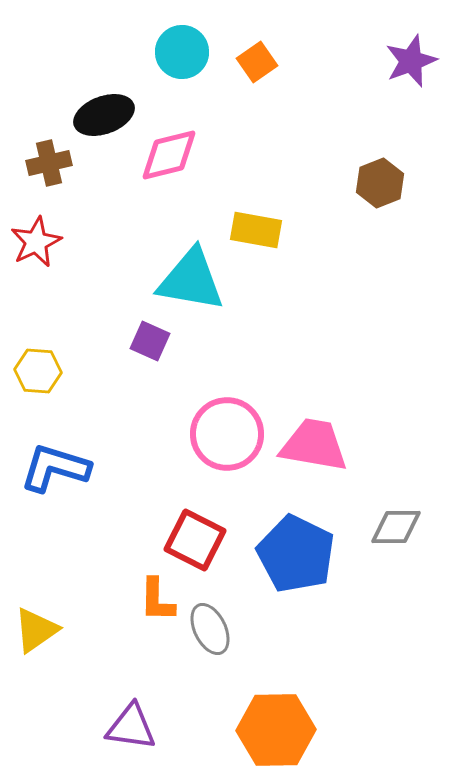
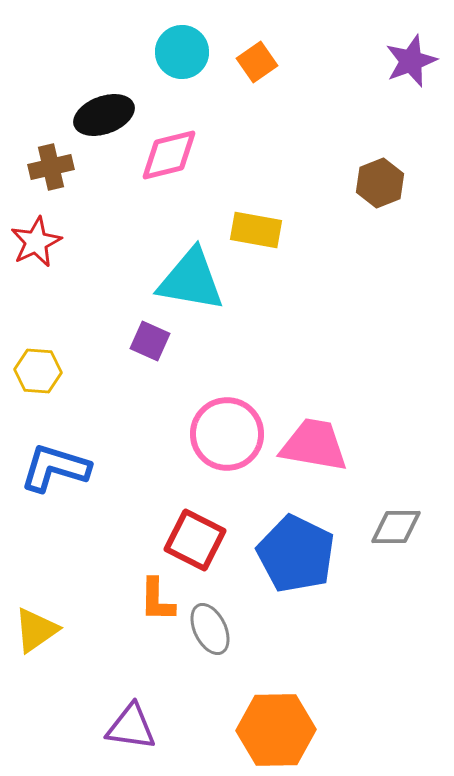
brown cross: moved 2 px right, 4 px down
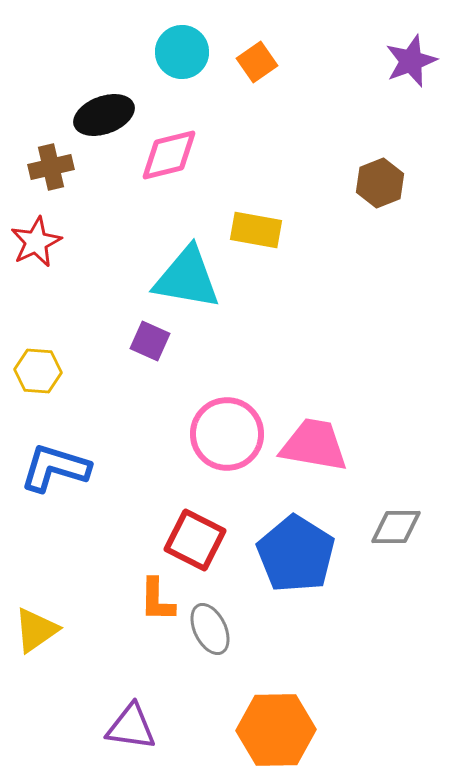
cyan triangle: moved 4 px left, 2 px up
blue pentagon: rotated 6 degrees clockwise
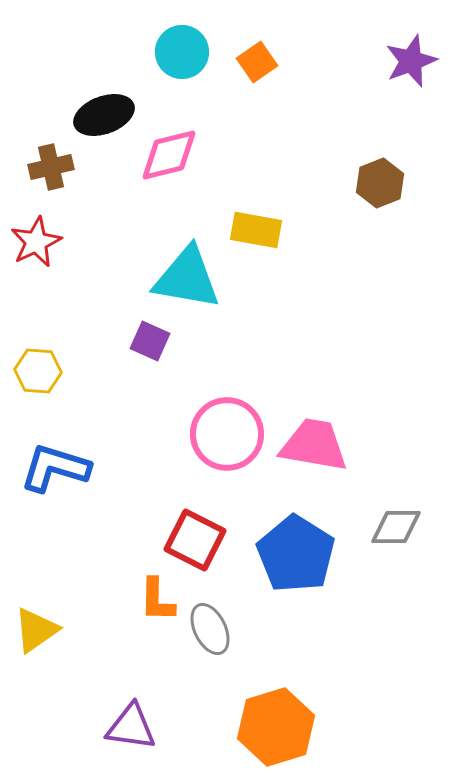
orange hexagon: moved 3 px up; rotated 16 degrees counterclockwise
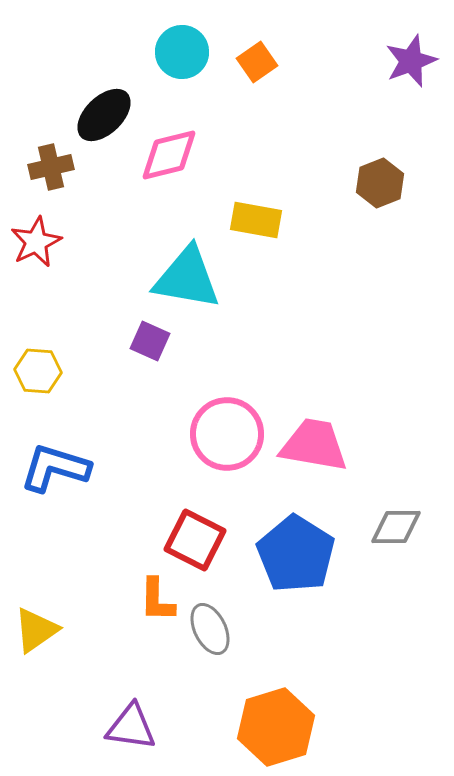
black ellipse: rotated 24 degrees counterclockwise
yellow rectangle: moved 10 px up
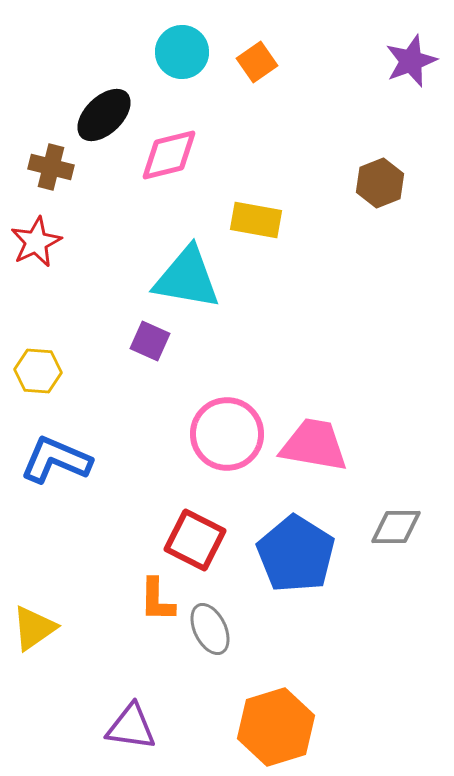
brown cross: rotated 27 degrees clockwise
blue L-shape: moved 1 px right, 8 px up; rotated 6 degrees clockwise
yellow triangle: moved 2 px left, 2 px up
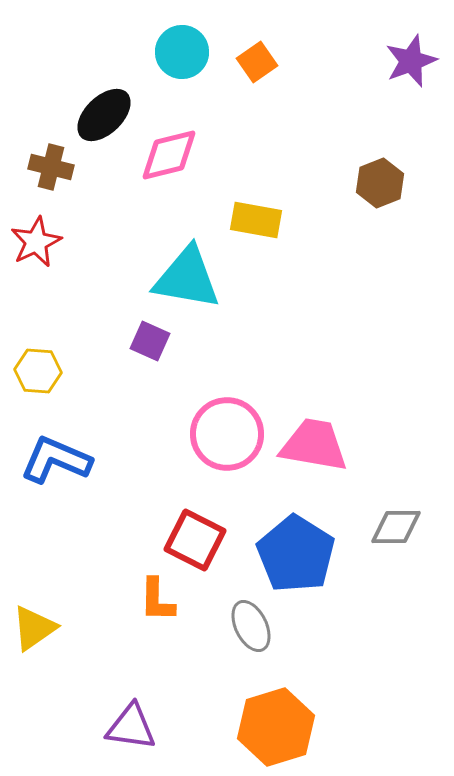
gray ellipse: moved 41 px right, 3 px up
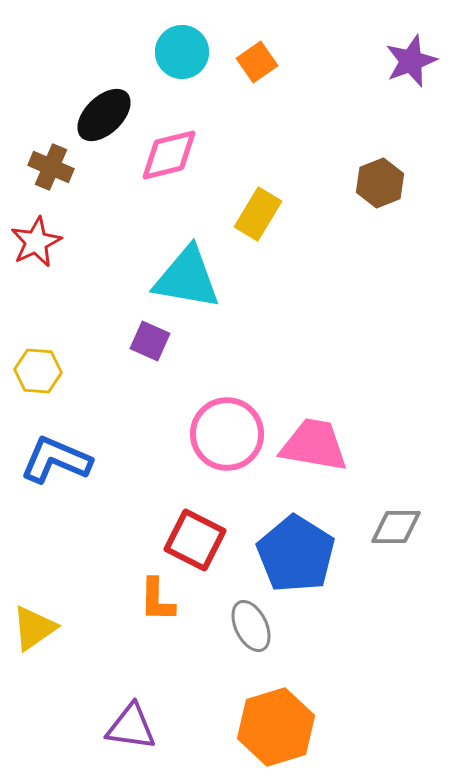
brown cross: rotated 9 degrees clockwise
yellow rectangle: moved 2 px right, 6 px up; rotated 69 degrees counterclockwise
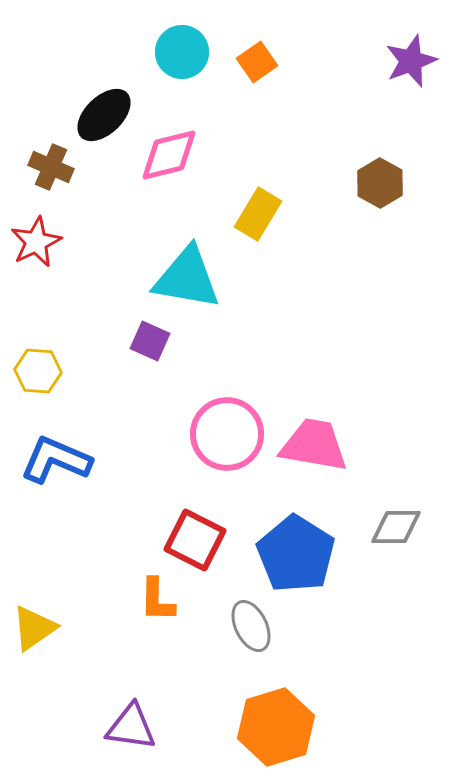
brown hexagon: rotated 9 degrees counterclockwise
